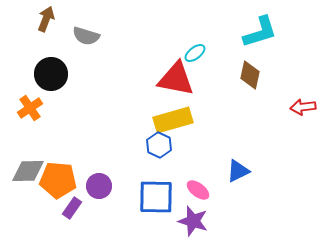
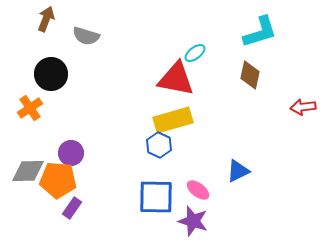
purple circle: moved 28 px left, 33 px up
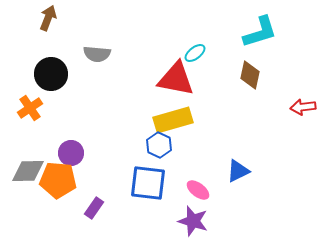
brown arrow: moved 2 px right, 1 px up
gray semicircle: moved 11 px right, 18 px down; rotated 12 degrees counterclockwise
blue square: moved 8 px left, 14 px up; rotated 6 degrees clockwise
purple rectangle: moved 22 px right
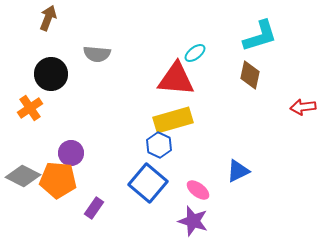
cyan L-shape: moved 4 px down
red triangle: rotated 6 degrees counterclockwise
gray diamond: moved 5 px left, 5 px down; rotated 28 degrees clockwise
blue square: rotated 33 degrees clockwise
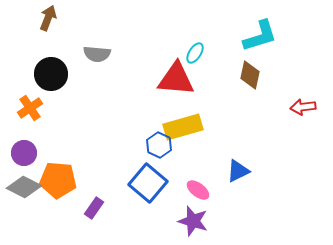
cyan ellipse: rotated 20 degrees counterclockwise
yellow rectangle: moved 10 px right, 7 px down
purple circle: moved 47 px left
gray diamond: moved 1 px right, 11 px down
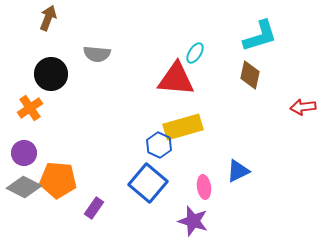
pink ellipse: moved 6 px right, 3 px up; rotated 45 degrees clockwise
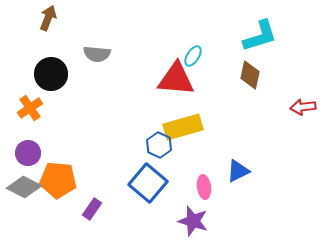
cyan ellipse: moved 2 px left, 3 px down
purple circle: moved 4 px right
purple rectangle: moved 2 px left, 1 px down
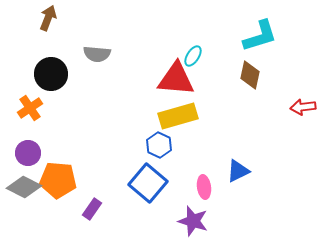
yellow rectangle: moved 5 px left, 11 px up
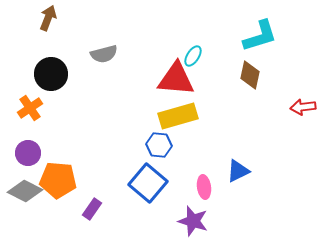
gray semicircle: moved 7 px right; rotated 20 degrees counterclockwise
blue hexagon: rotated 20 degrees counterclockwise
gray diamond: moved 1 px right, 4 px down
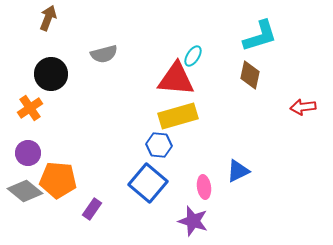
gray diamond: rotated 12 degrees clockwise
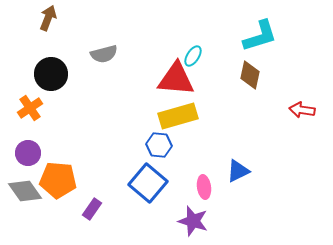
red arrow: moved 1 px left, 3 px down; rotated 15 degrees clockwise
gray diamond: rotated 16 degrees clockwise
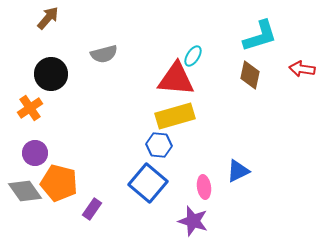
brown arrow: rotated 20 degrees clockwise
red arrow: moved 41 px up
yellow rectangle: moved 3 px left
purple circle: moved 7 px right
orange pentagon: moved 1 px right, 3 px down; rotated 9 degrees clockwise
